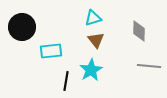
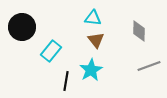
cyan triangle: rotated 24 degrees clockwise
cyan rectangle: rotated 45 degrees counterclockwise
gray line: rotated 25 degrees counterclockwise
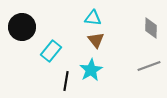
gray diamond: moved 12 px right, 3 px up
